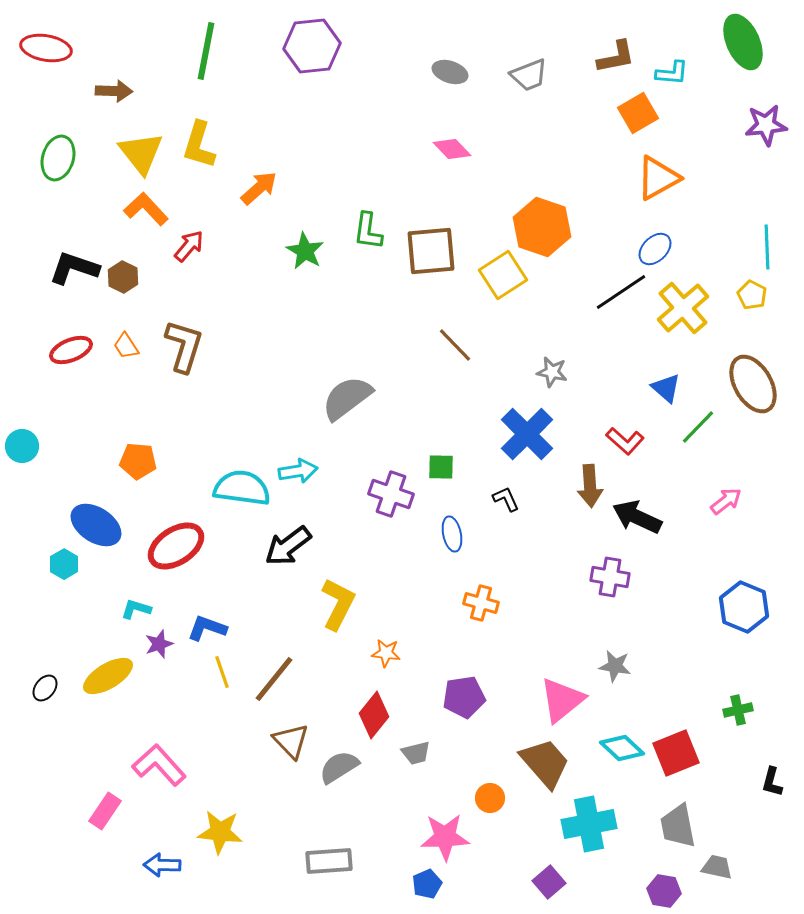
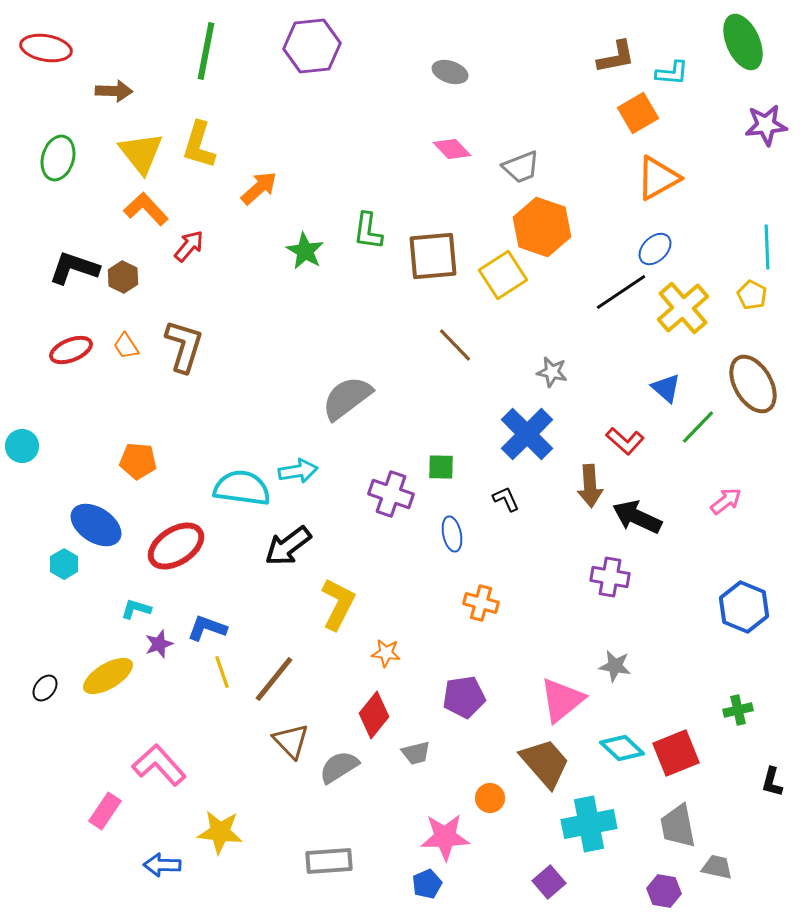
gray trapezoid at (529, 75): moved 8 px left, 92 px down
brown square at (431, 251): moved 2 px right, 5 px down
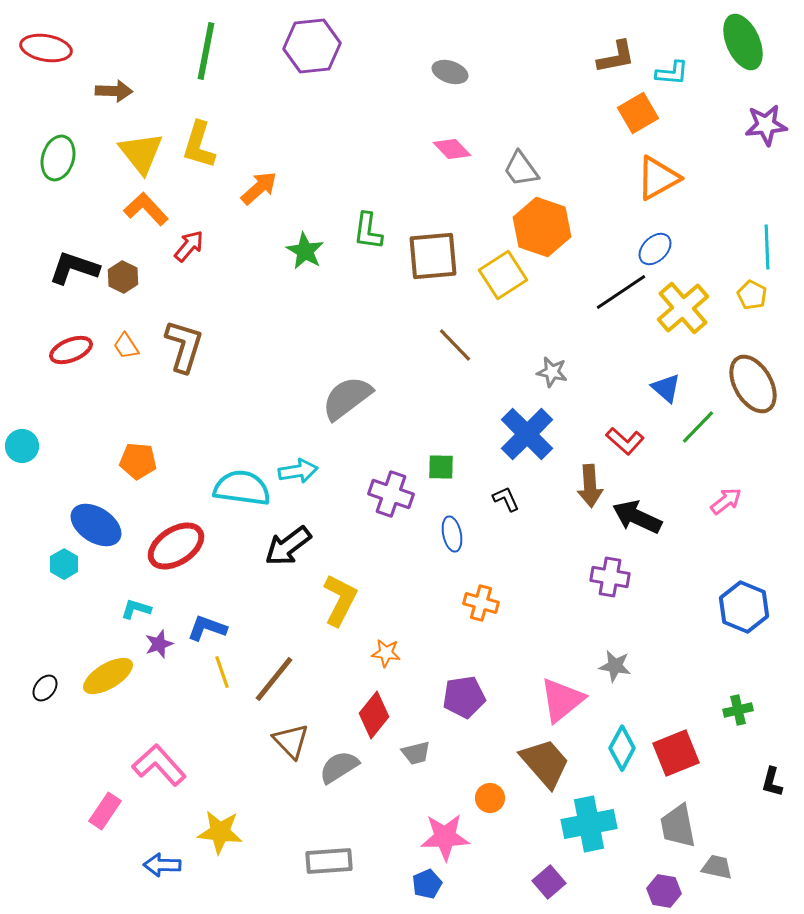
gray trapezoid at (521, 167): moved 2 px down; rotated 75 degrees clockwise
yellow L-shape at (338, 604): moved 2 px right, 4 px up
cyan diamond at (622, 748): rotated 75 degrees clockwise
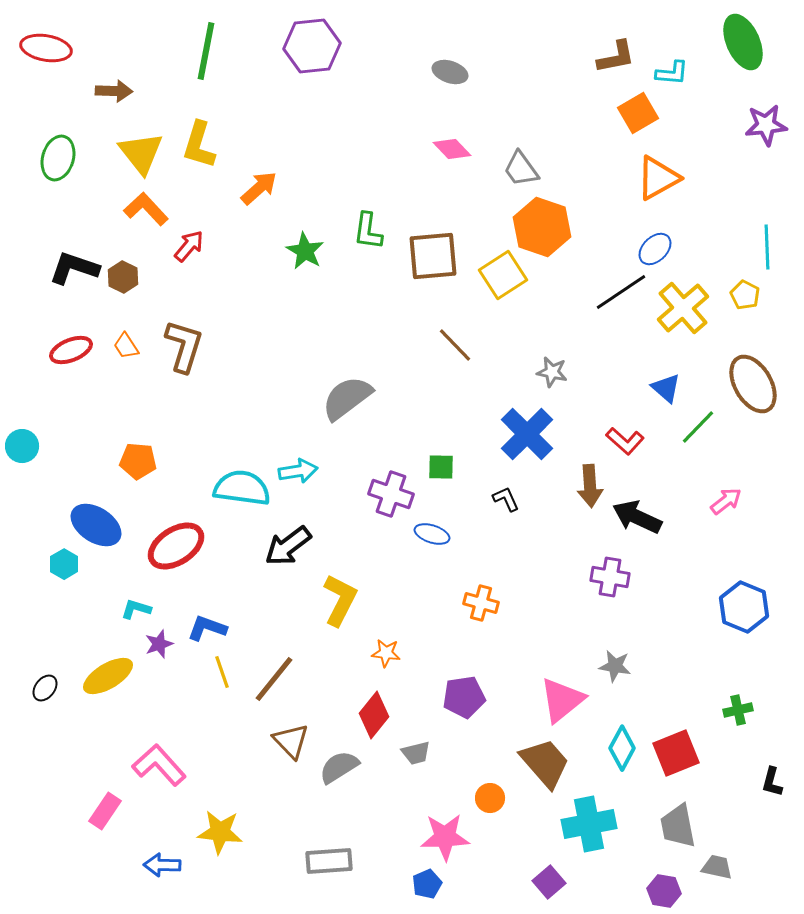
yellow pentagon at (752, 295): moved 7 px left
blue ellipse at (452, 534): moved 20 px left; rotated 60 degrees counterclockwise
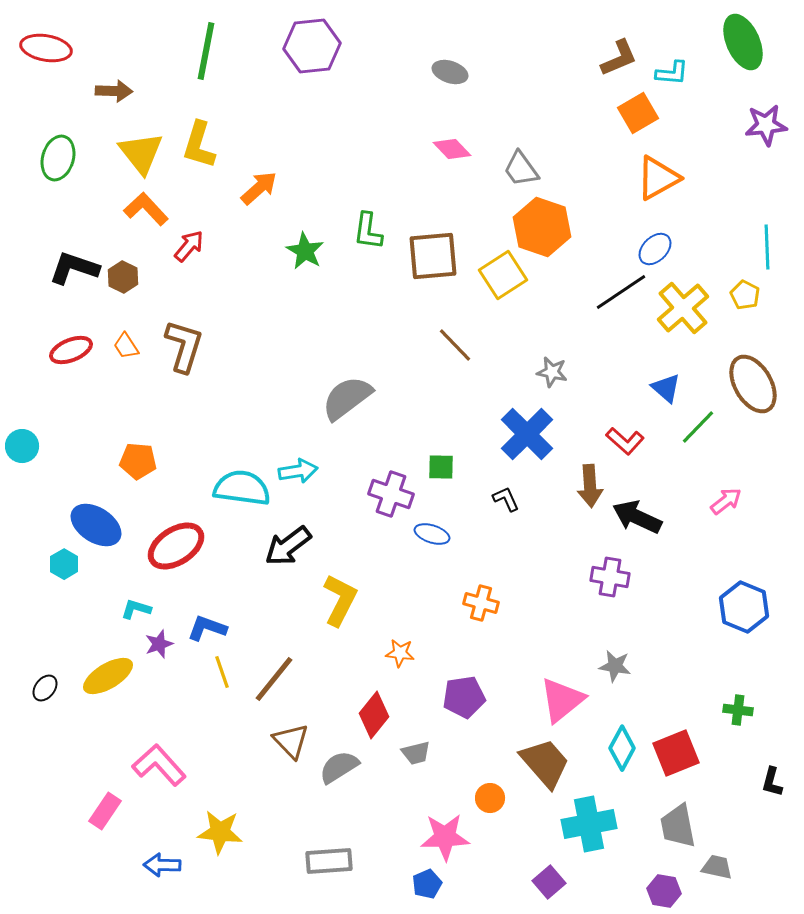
brown L-shape at (616, 57): moved 3 px right, 1 px down; rotated 12 degrees counterclockwise
orange star at (386, 653): moved 14 px right
green cross at (738, 710): rotated 20 degrees clockwise
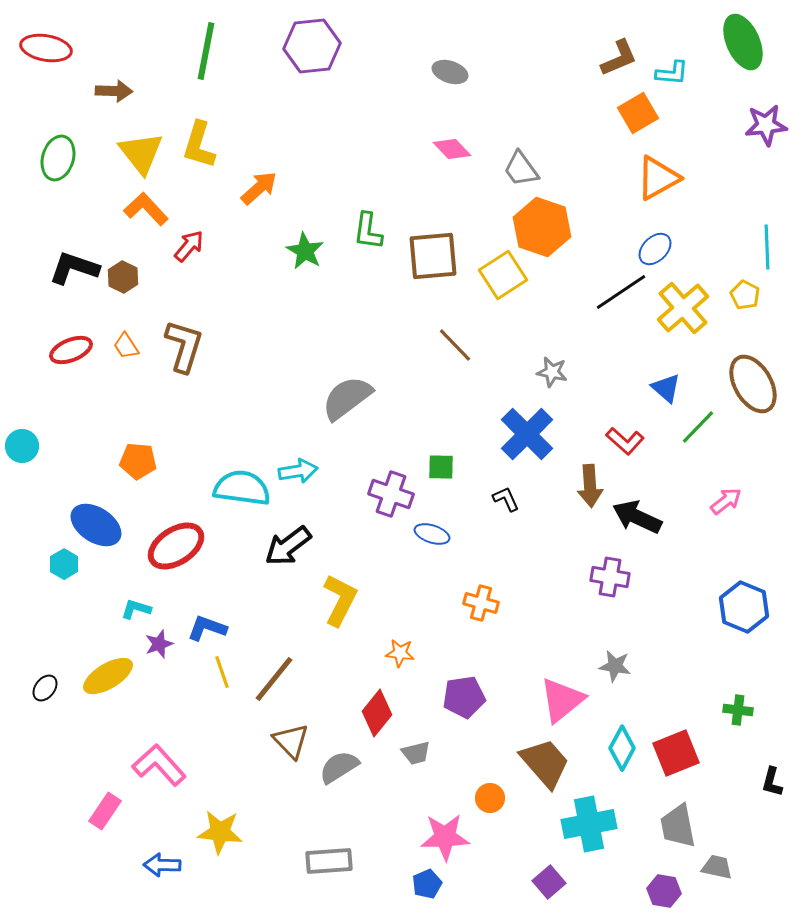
red diamond at (374, 715): moved 3 px right, 2 px up
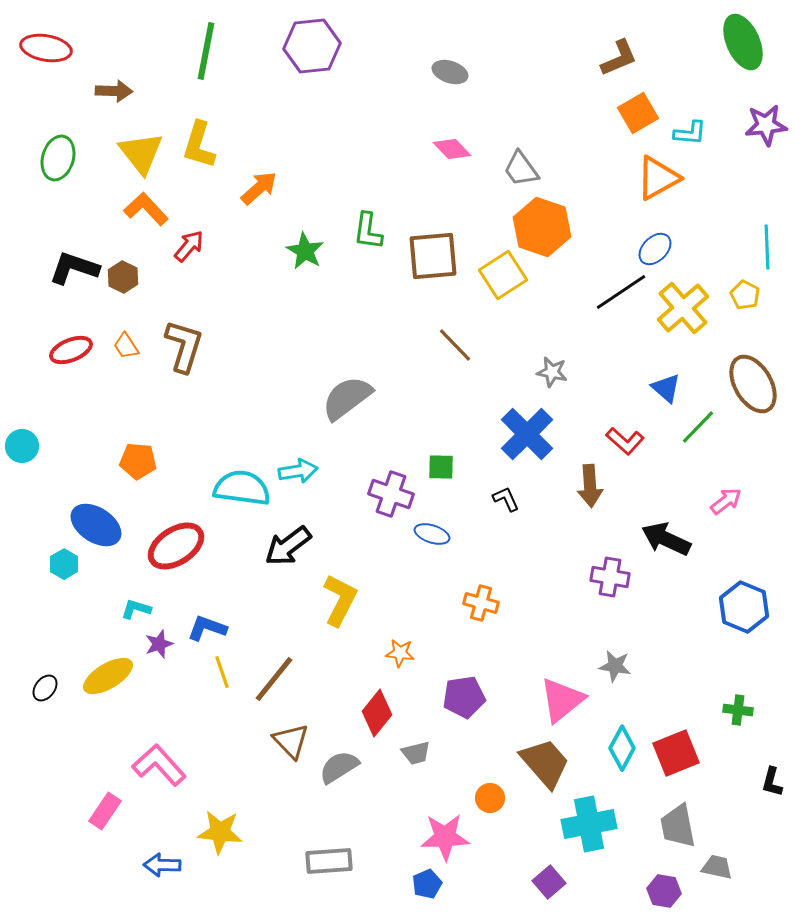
cyan L-shape at (672, 73): moved 18 px right, 60 px down
black arrow at (637, 517): moved 29 px right, 22 px down
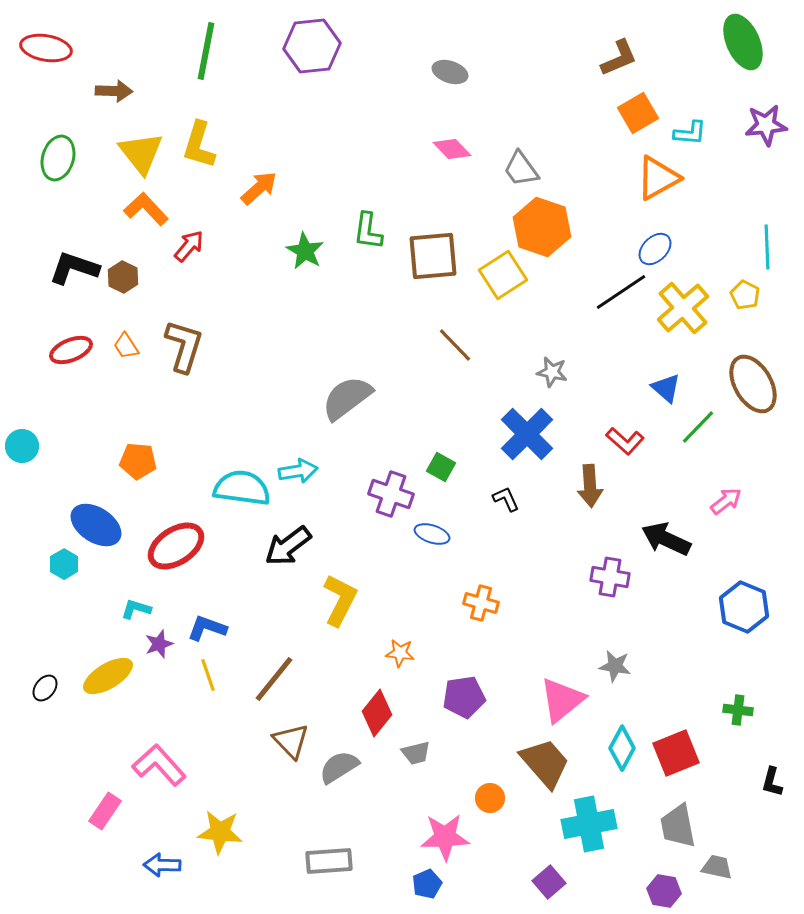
green square at (441, 467): rotated 28 degrees clockwise
yellow line at (222, 672): moved 14 px left, 3 px down
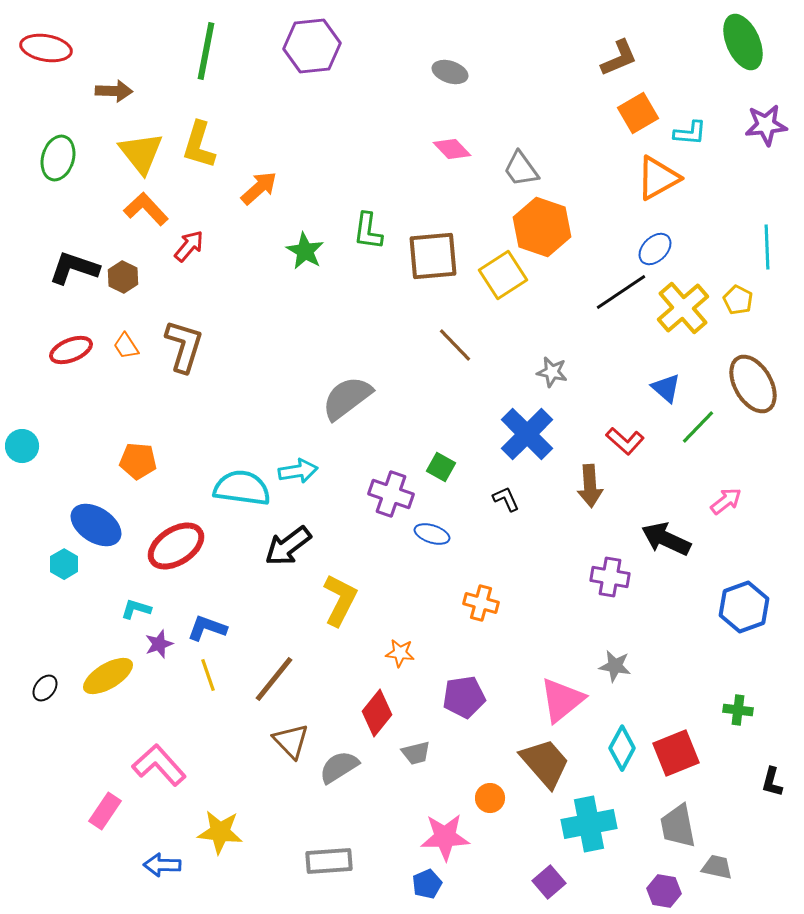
yellow pentagon at (745, 295): moved 7 px left, 5 px down
blue hexagon at (744, 607): rotated 18 degrees clockwise
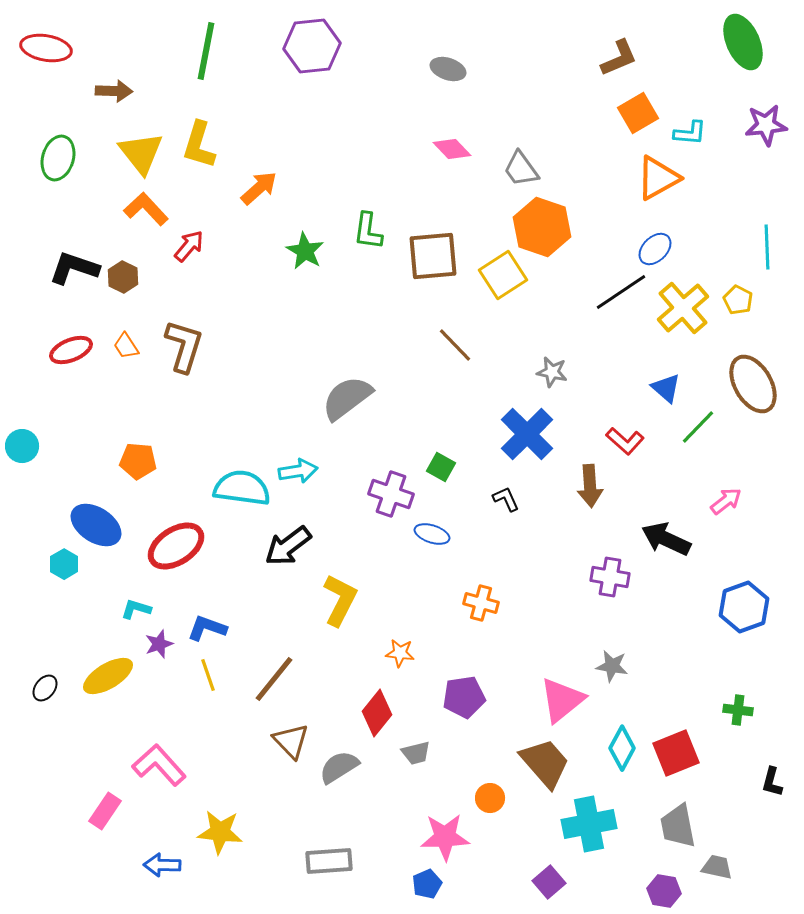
gray ellipse at (450, 72): moved 2 px left, 3 px up
gray star at (615, 666): moved 3 px left
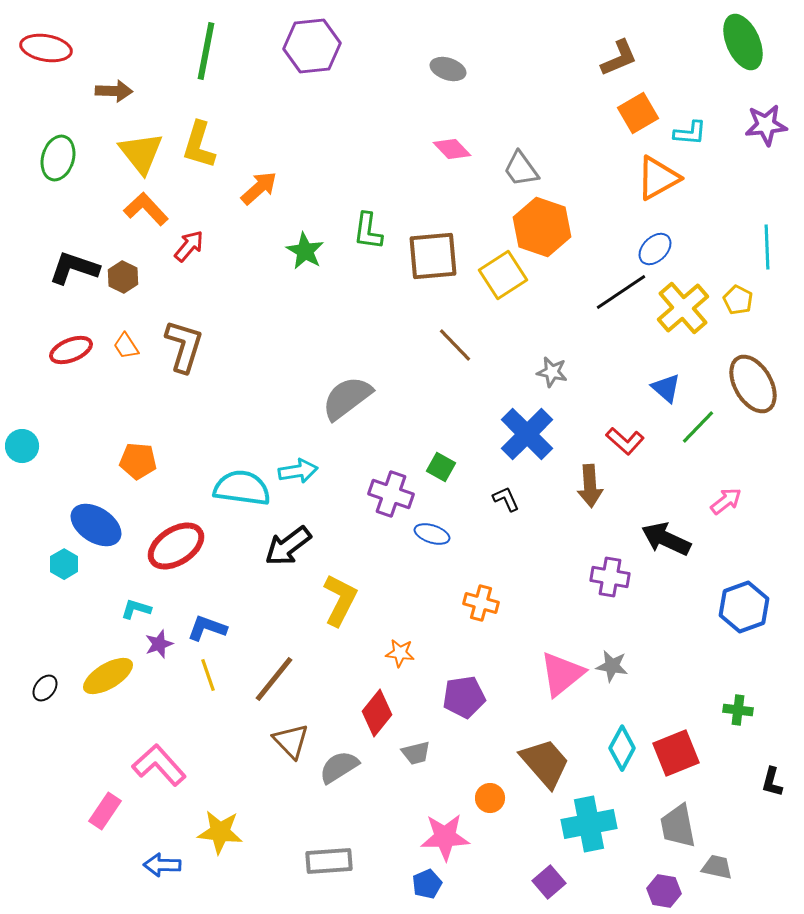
pink triangle at (562, 700): moved 26 px up
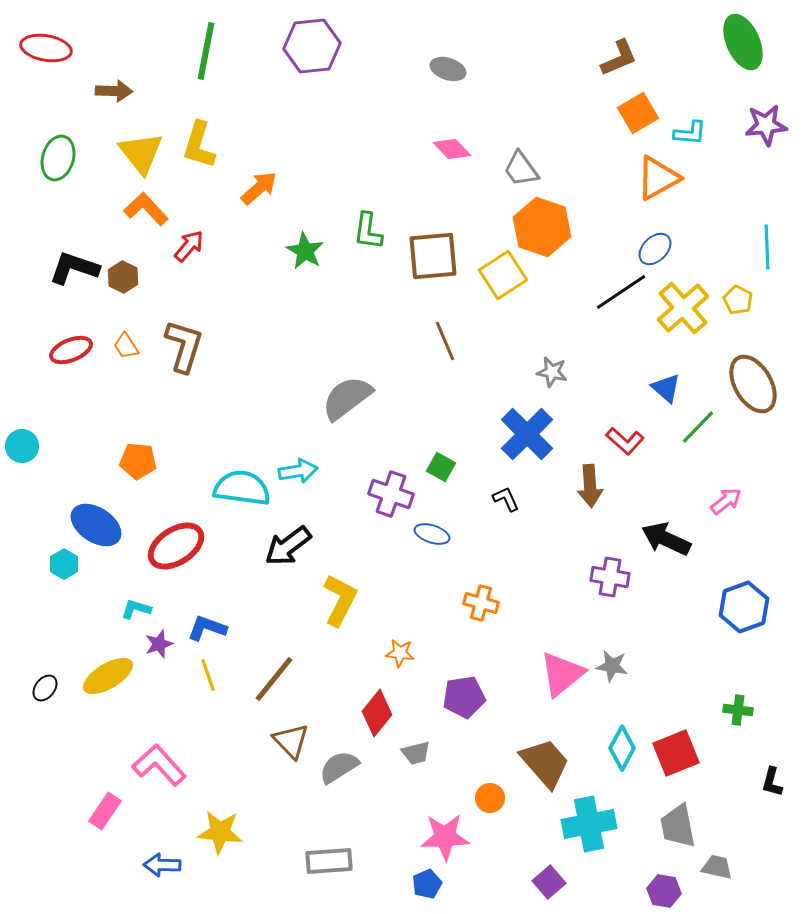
brown line at (455, 345): moved 10 px left, 4 px up; rotated 21 degrees clockwise
